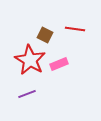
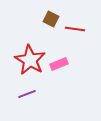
brown square: moved 6 px right, 16 px up
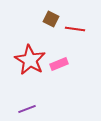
purple line: moved 15 px down
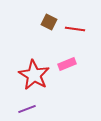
brown square: moved 2 px left, 3 px down
red star: moved 4 px right, 15 px down
pink rectangle: moved 8 px right
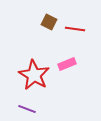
purple line: rotated 42 degrees clockwise
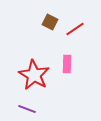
brown square: moved 1 px right
red line: rotated 42 degrees counterclockwise
pink rectangle: rotated 66 degrees counterclockwise
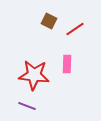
brown square: moved 1 px left, 1 px up
red star: rotated 24 degrees counterclockwise
purple line: moved 3 px up
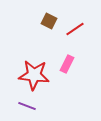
pink rectangle: rotated 24 degrees clockwise
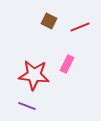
red line: moved 5 px right, 2 px up; rotated 12 degrees clockwise
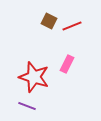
red line: moved 8 px left, 1 px up
red star: moved 2 px down; rotated 12 degrees clockwise
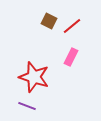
red line: rotated 18 degrees counterclockwise
pink rectangle: moved 4 px right, 7 px up
